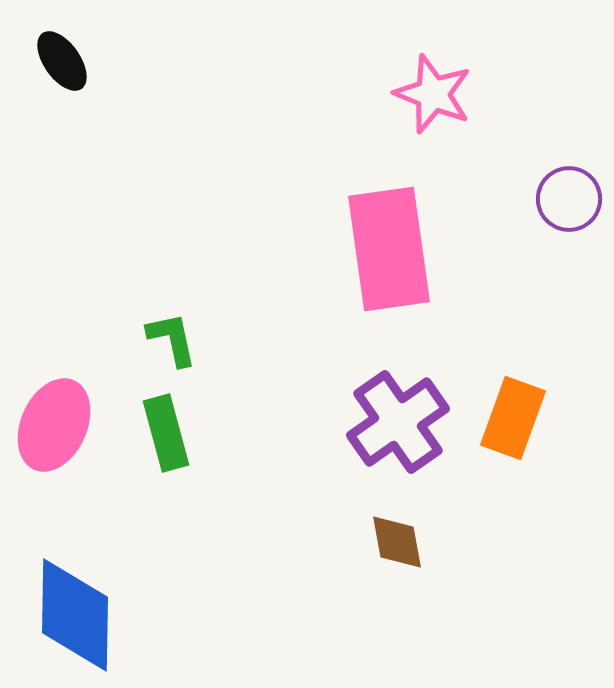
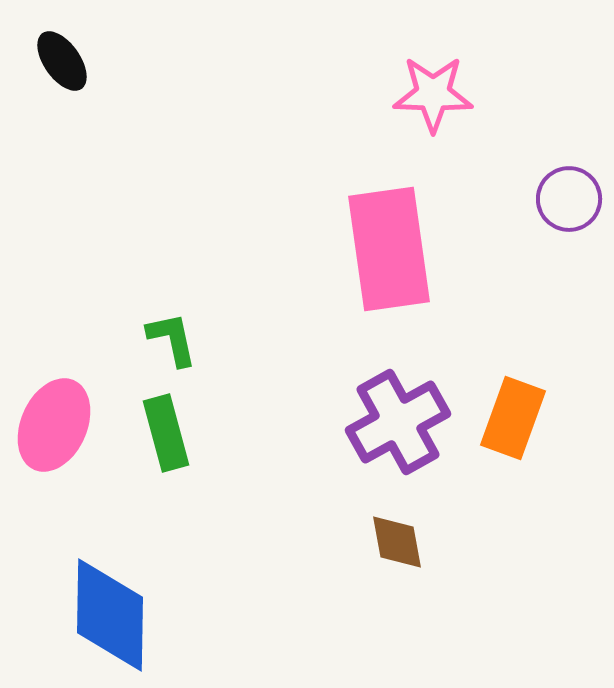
pink star: rotated 20 degrees counterclockwise
purple cross: rotated 6 degrees clockwise
blue diamond: moved 35 px right
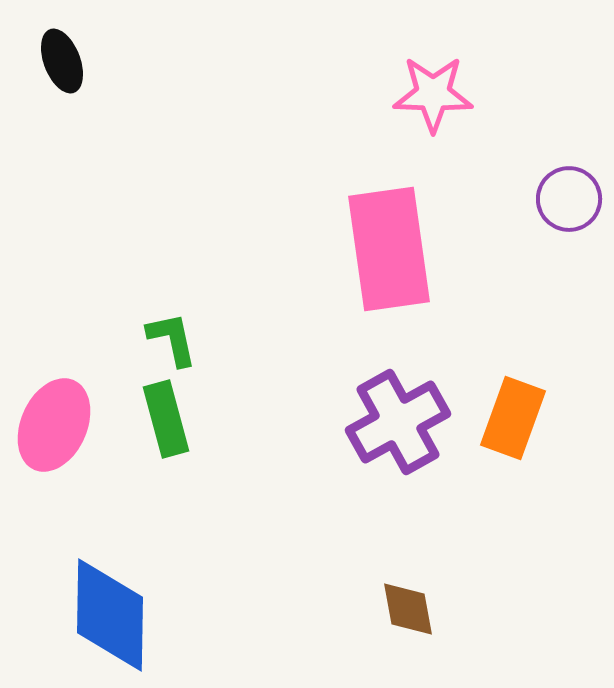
black ellipse: rotated 14 degrees clockwise
green rectangle: moved 14 px up
brown diamond: moved 11 px right, 67 px down
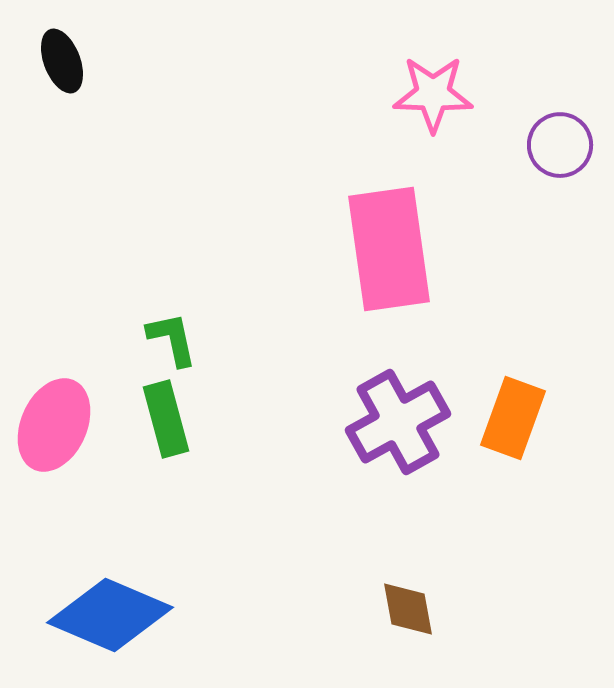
purple circle: moved 9 px left, 54 px up
blue diamond: rotated 68 degrees counterclockwise
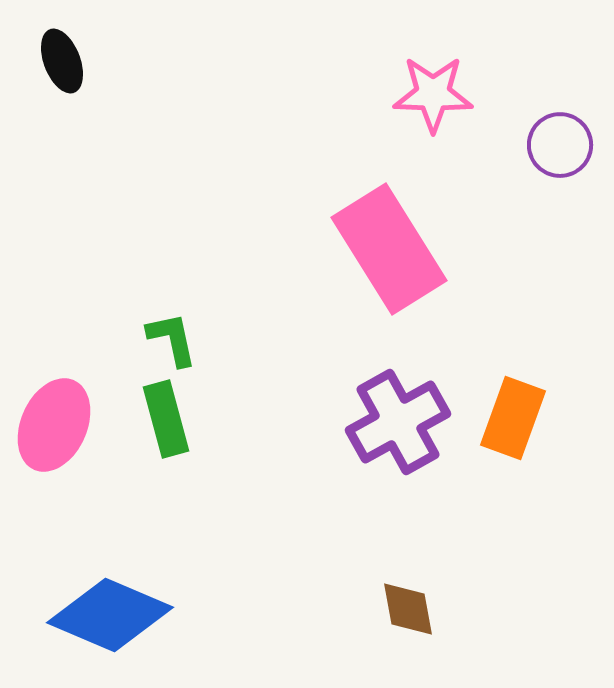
pink rectangle: rotated 24 degrees counterclockwise
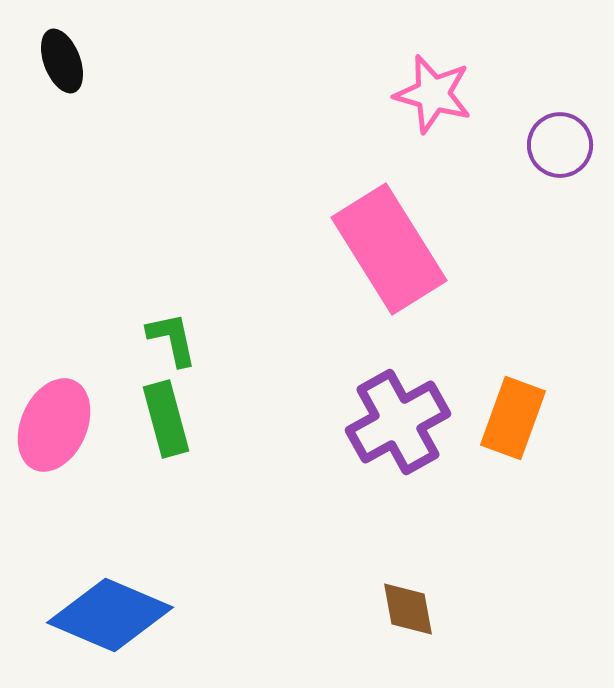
pink star: rotated 14 degrees clockwise
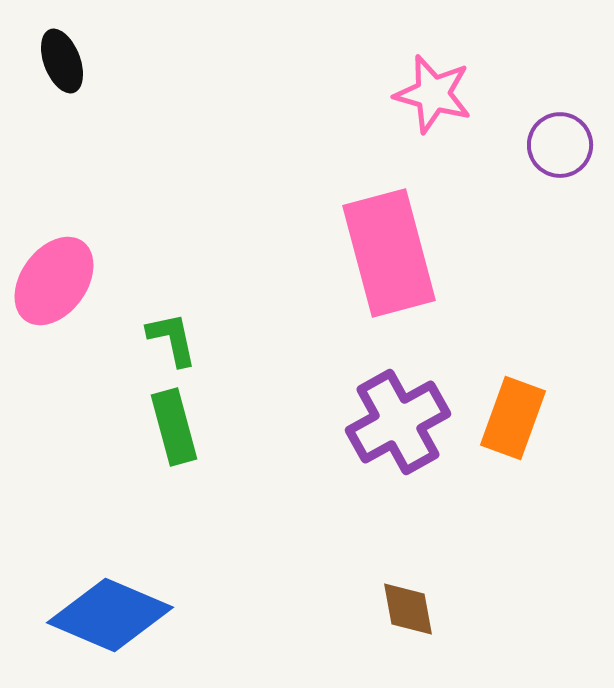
pink rectangle: moved 4 px down; rotated 17 degrees clockwise
green rectangle: moved 8 px right, 8 px down
pink ellipse: moved 144 px up; rotated 12 degrees clockwise
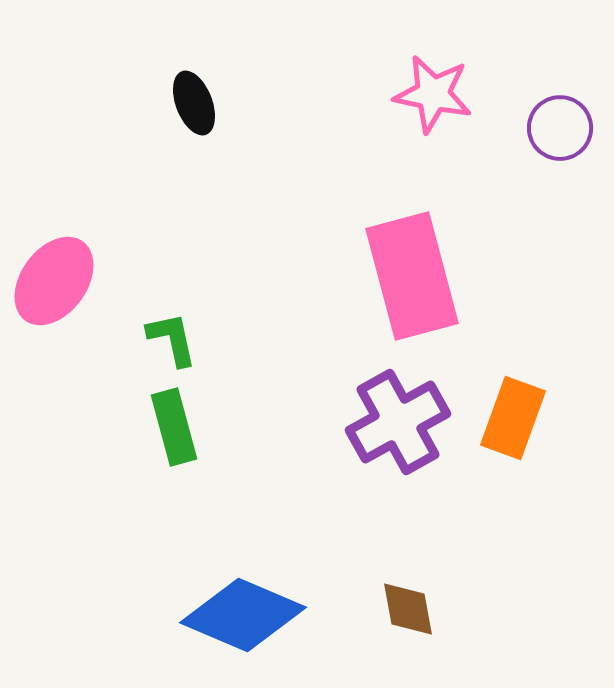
black ellipse: moved 132 px right, 42 px down
pink star: rotated 4 degrees counterclockwise
purple circle: moved 17 px up
pink rectangle: moved 23 px right, 23 px down
blue diamond: moved 133 px right
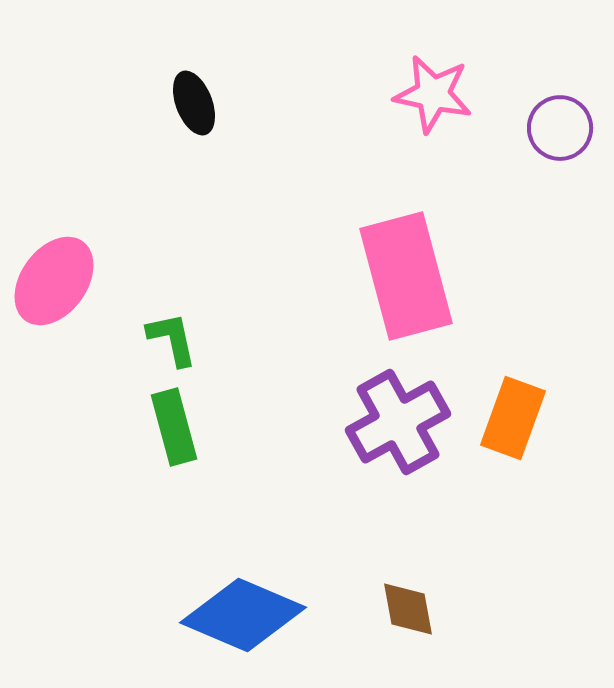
pink rectangle: moved 6 px left
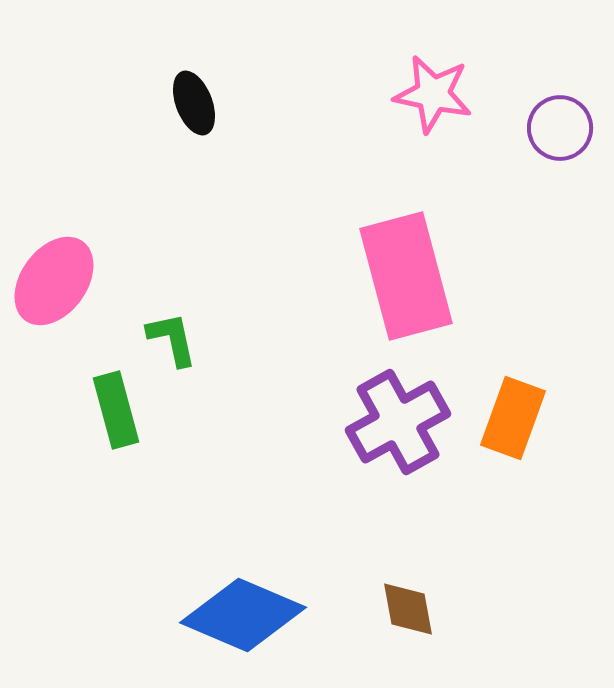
green rectangle: moved 58 px left, 17 px up
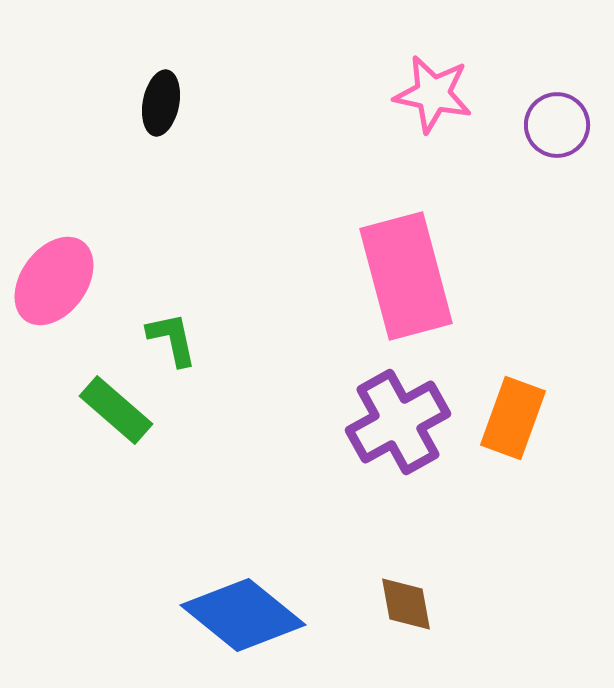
black ellipse: moved 33 px left; rotated 32 degrees clockwise
purple circle: moved 3 px left, 3 px up
green rectangle: rotated 34 degrees counterclockwise
brown diamond: moved 2 px left, 5 px up
blue diamond: rotated 16 degrees clockwise
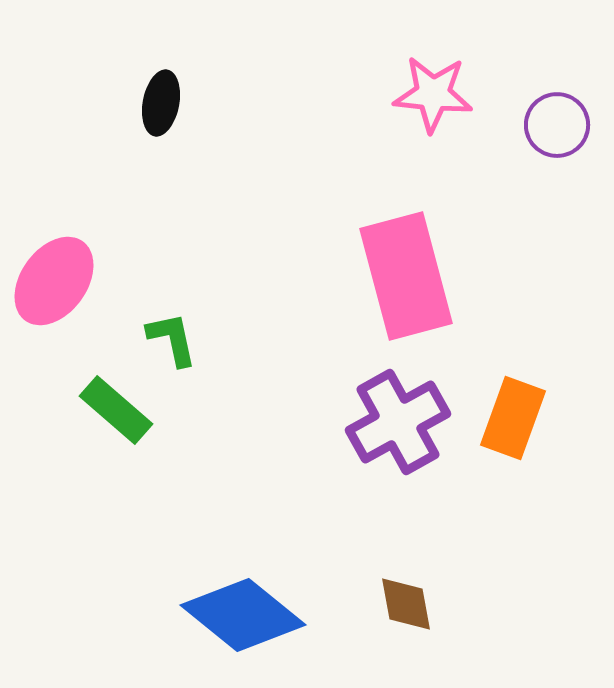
pink star: rotated 6 degrees counterclockwise
